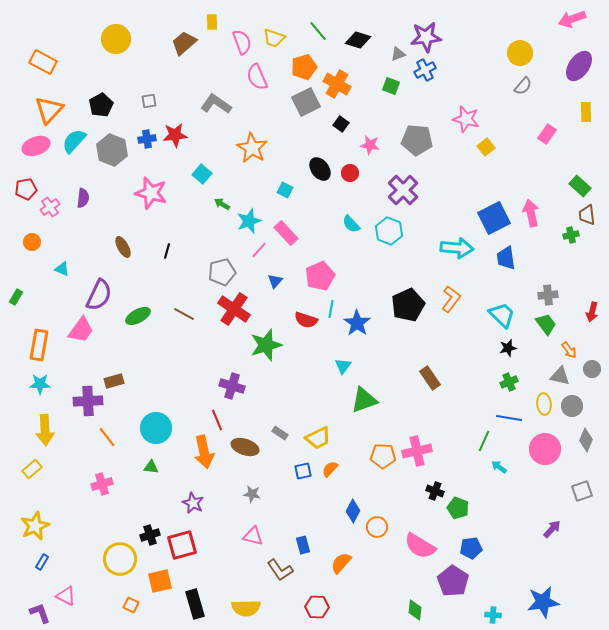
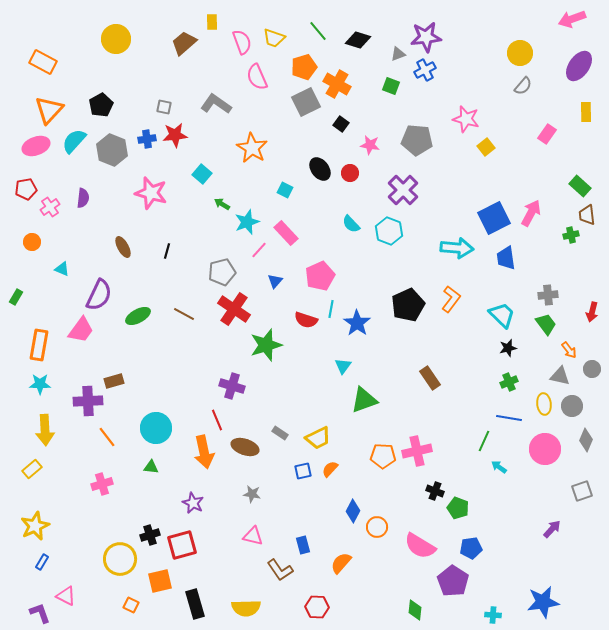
gray square at (149, 101): moved 15 px right, 6 px down; rotated 21 degrees clockwise
pink arrow at (531, 213): rotated 40 degrees clockwise
cyan star at (249, 221): moved 2 px left, 1 px down
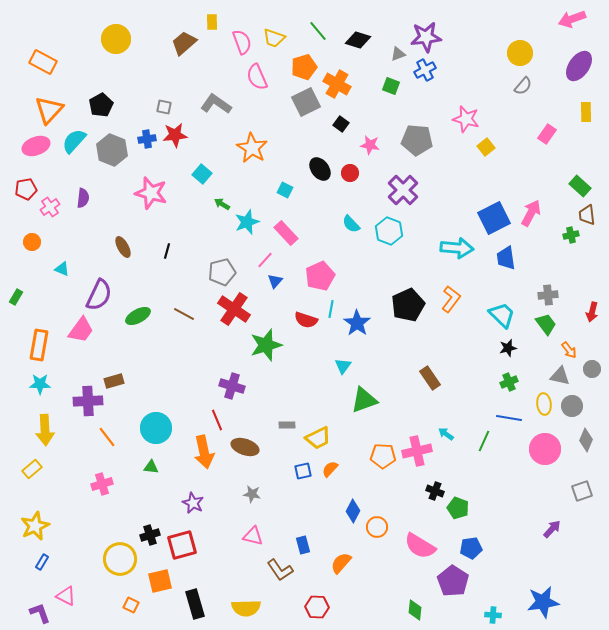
pink line at (259, 250): moved 6 px right, 10 px down
gray rectangle at (280, 433): moved 7 px right, 8 px up; rotated 35 degrees counterclockwise
cyan arrow at (499, 467): moved 53 px left, 33 px up
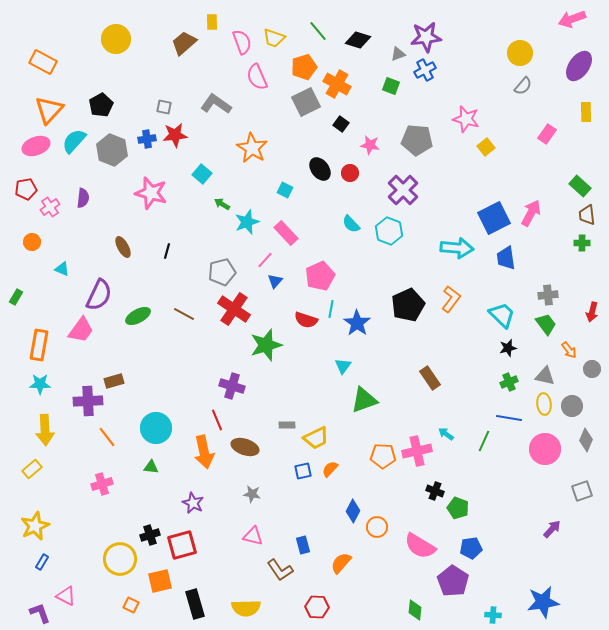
green cross at (571, 235): moved 11 px right, 8 px down; rotated 14 degrees clockwise
gray triangle at (560, 376): moved 15 px left
yellow trapezoid at (318, 438): moved 2 px left
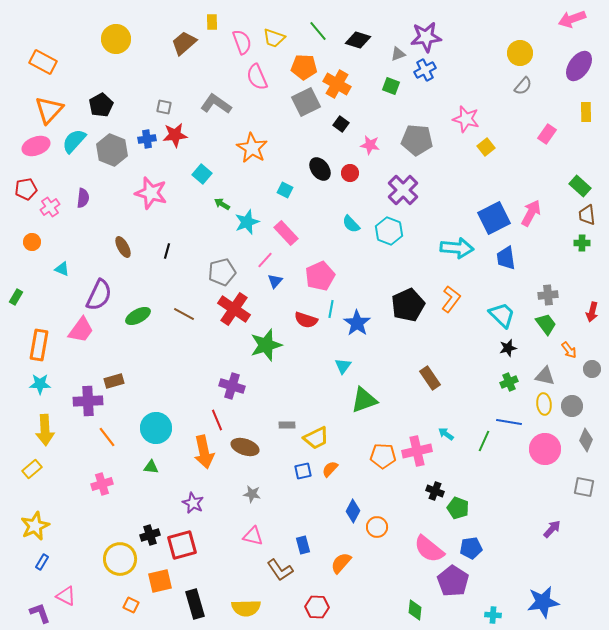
orange pentagon at (304, 67): rotated 20 degrees clockwise
blue line at (509, 418): moved 4 px down
gray square at (582, 491): moved 2 px right, 4 px up; rotated 30 degrees clockwise
pink semicircle at (420, 546): moved 9 px right, 3 px down; rotated 8 degrees clockwise
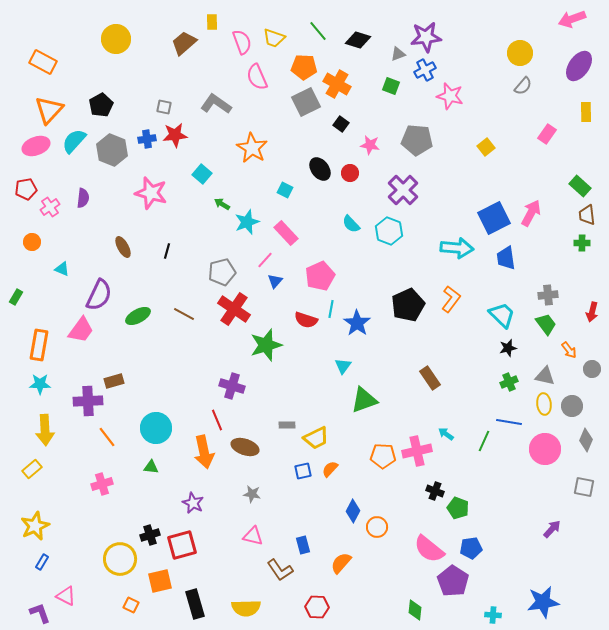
pink star at (466, 119): moved 16 px left, 23 px up
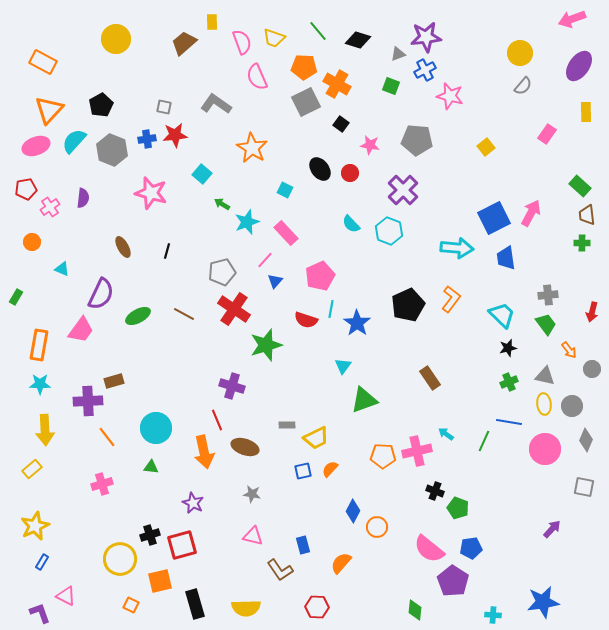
purple semicircle at (99, 295): moved 2 px right, 1 px up
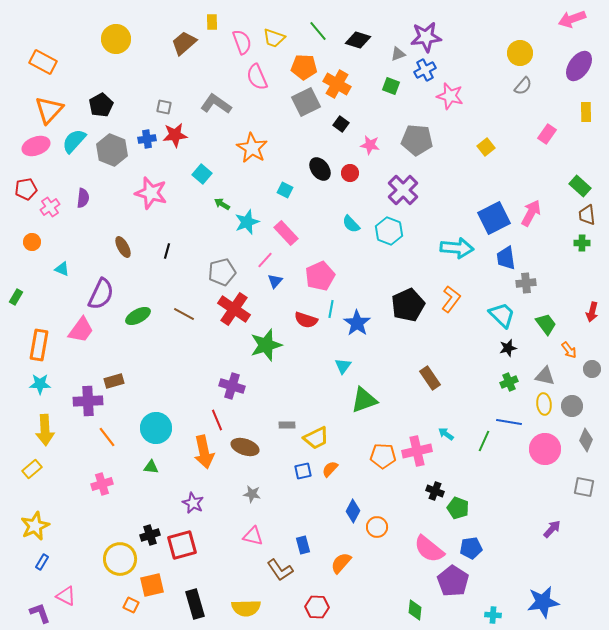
gray cross at (548, 295): moved 22 px left, 12 px up
orange square at (160, 581): moved 8 px left, 4 px down
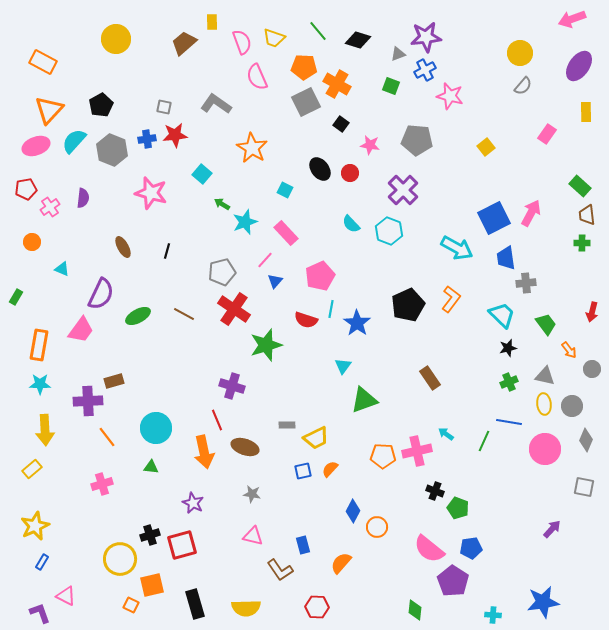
cyan star at (247, 222): moved 2 px left
cyan arrow at (457, 248): rotated 24 degrees clockwise
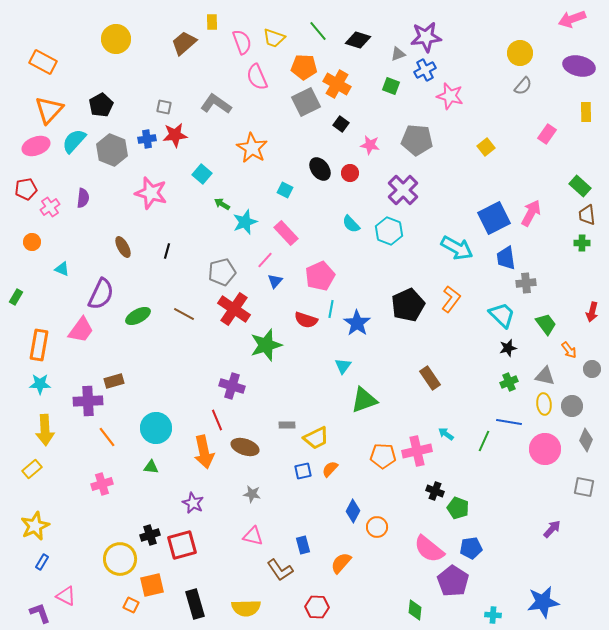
purple ellipse at (579, 66): rotated 68 degrees clockwise
